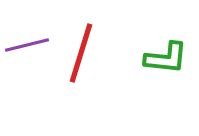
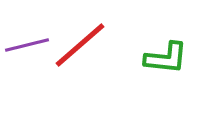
red line: moved 1 px left, 8 px up; rotated 32 degrees clockwise
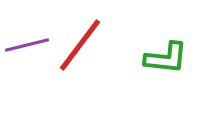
red line: rotated 12 degrees counterclockwise
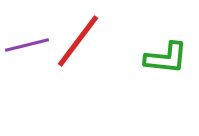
red line: moved 2 px left, 4 px up
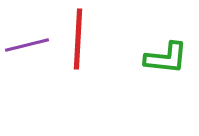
red line: moved 2 px up; rotated 34 degrees counterclockwise
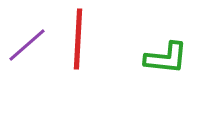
purple line: rotated 27 degrees counterclockwise
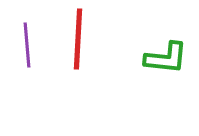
purple line: rotated 54 degrees counterclockwise
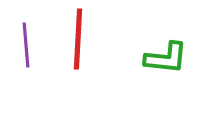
purple line: moved 1 px left
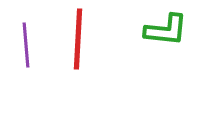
green L-shape: moved 28 px up
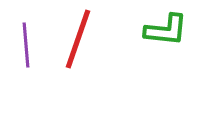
red line: rotated 16 degrees clockwise
